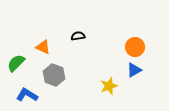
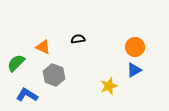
black semicircle: moved 3 px down
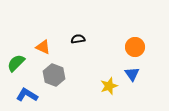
blue triangle: moved 2 px left, 4 px down; rotated 35 degrees counterclockwise
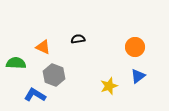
green semicircle: rotated 48 degrees clockwise
blue triangle: moved 6 px right, 2 px down; rotated 28 degrees clockwise
blue L-shape: moved 8 px right
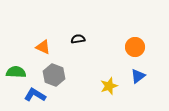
green semicircle: moved 9 px down
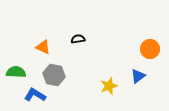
orange circle: moved 15 px right, 2 px down
gray hexagon: rotated 10 degrees counterclockwise
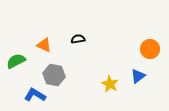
orange triangle: moved 1 px right, 2 px up
green semicircle: moved 11 px up; rotated 30 degrees counterclockwise
yellow star: moved 1 px right, 2 px up; rotated 24 degrees counterclockwise
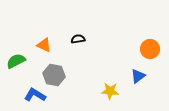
yellow star: moved 7 px down; rotated 24 degrees counterclockwise
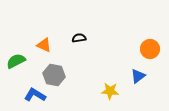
black semicircle: moved 1 px right, 1 px up
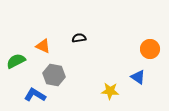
orange triangle: moved 1 px left, 1 px down
blue triangle: moved 1 px down; rotated 49 degrees counterclockwise
